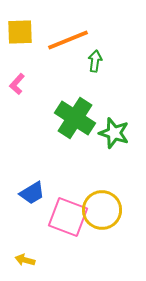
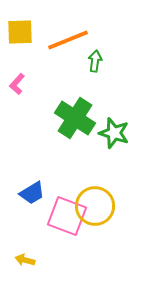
yellow circle: moved 7 px left, 4 px up
pink square: moved 1 px left, 1 px up
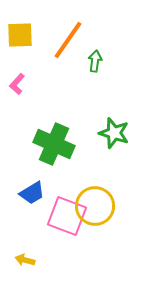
yellow square: moved 3 px down
orange line: rotated 33 degrees counterclockwise
green cross: moved 21 px left, 26 px down; rotated 9 degrees counterclockwise
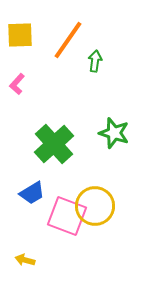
green cross: rotated 24 degrees clockwise
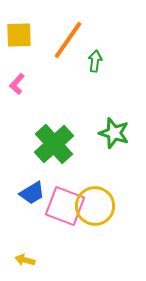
yellow square: moved 1 px left
pink square: moved 2 px left, 10 px up
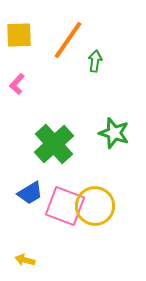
blue trapezoid: moved 2 px left
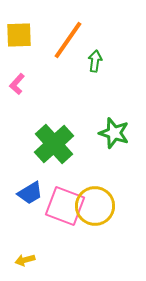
yellow arrow: rotated 30 degrees counterclockwise
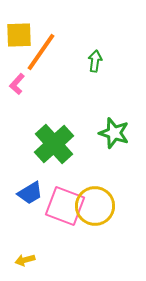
orange line: moved 27 px left, 12 px down
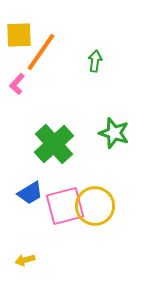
pink square: rotated 36 degrees counterclockwise
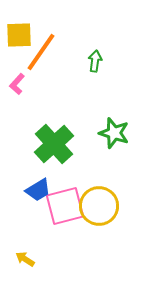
blue trapezoid: moved 8 px right, 3 px up
yellow circle: moved 4 px right
yellow arrow: moved 1 px up; rotated 48 degrees clockwise
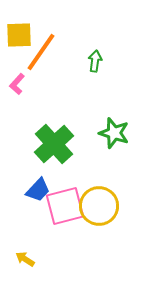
blue trapezoid: rotated 16 degrees counterclockwise
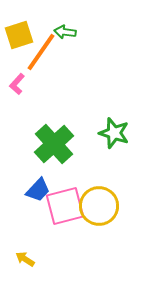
yellow square: rotated 16 degrees counterclockwise
green arrow: moved 30 px left, 29 px up; rotated 90 degrees counterclockwise
